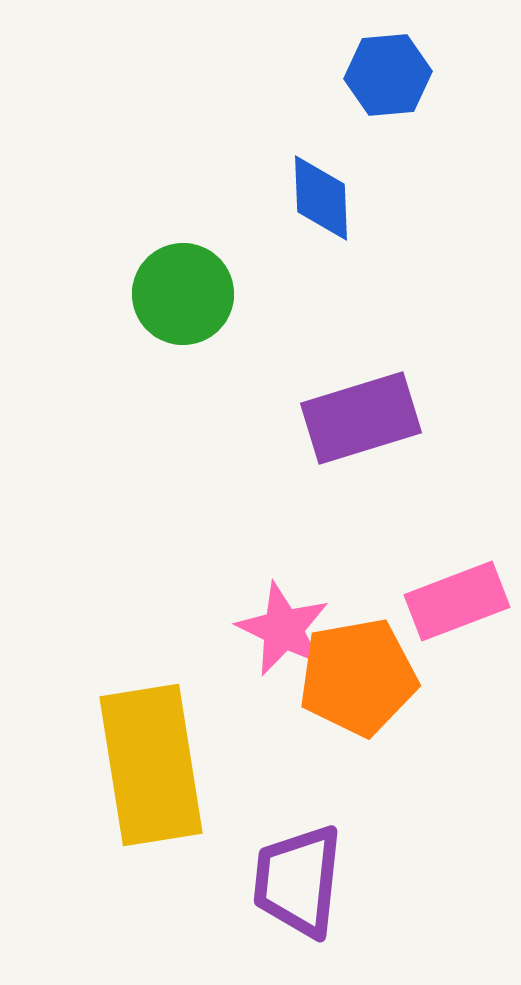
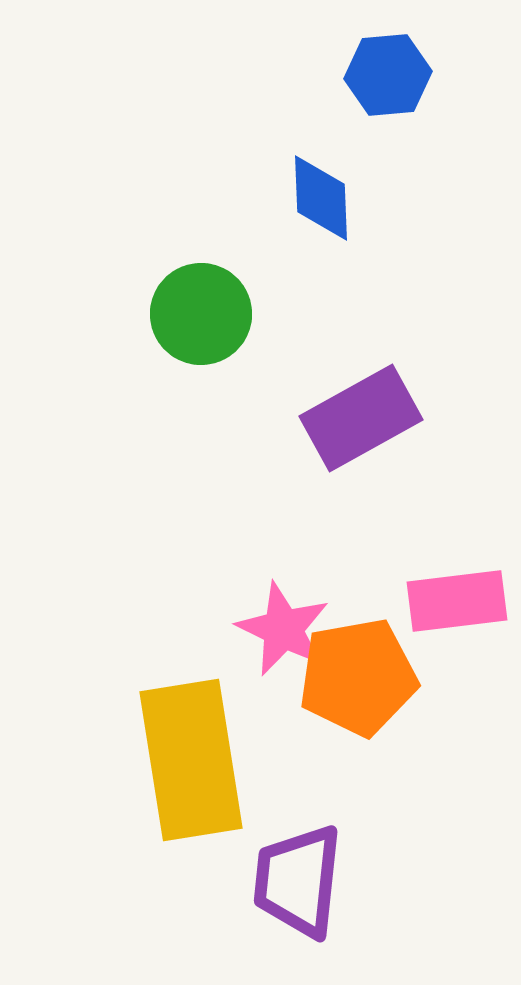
green circle: moved 18 px right, 20 px down
purple rectangle: rotated 12 degrees counterclockwise
pink rectangle: rotated 14 degrees clockwise
yellow rectangle: moved 40 px right, 5 px up
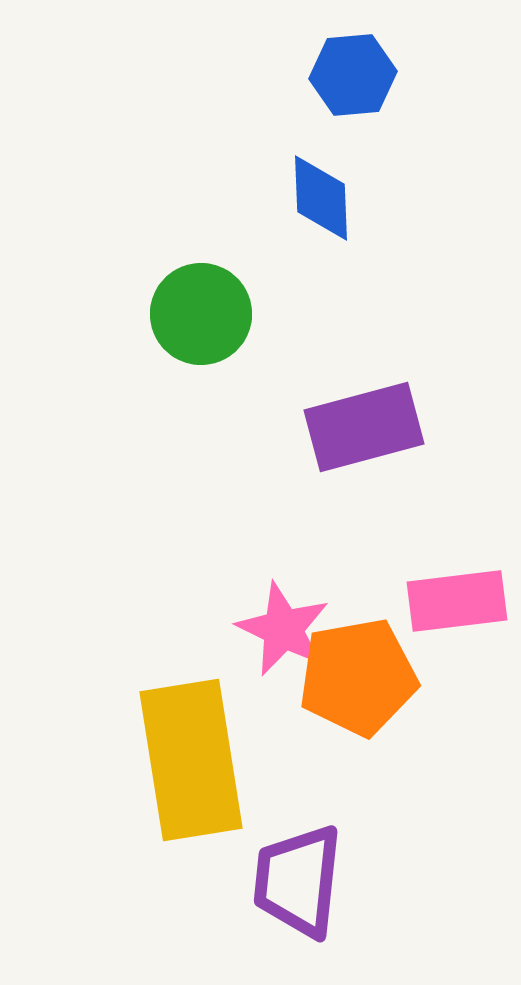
blue hexagon: moved 35 px left
purple rectangle: moved 3 px right, 9 px down; rotated 14 degrees clockwise
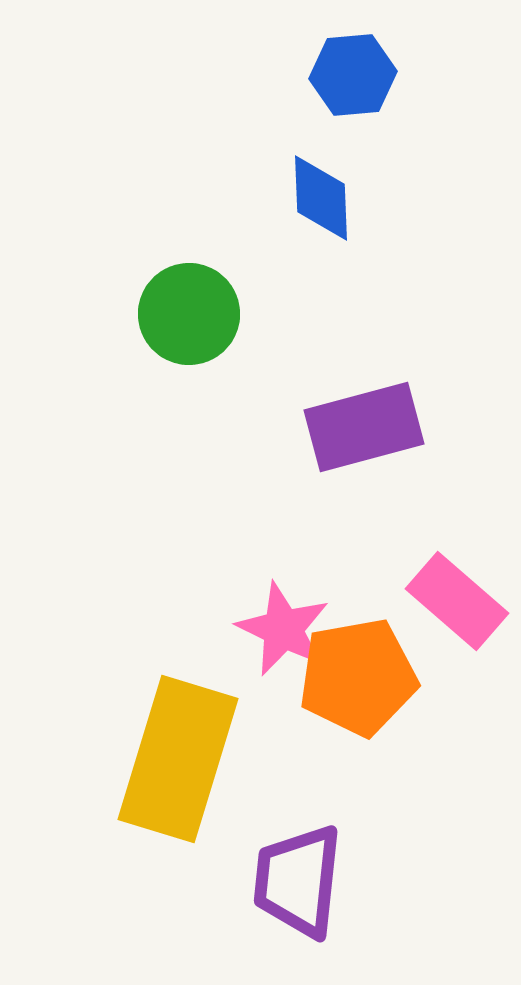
green circle: moved 12 px left
pink rectangle: rotated 48 degrees clockwise
yellow rectangle: moved 13 px left, 1 px up; rotated 26 degrees clockwise
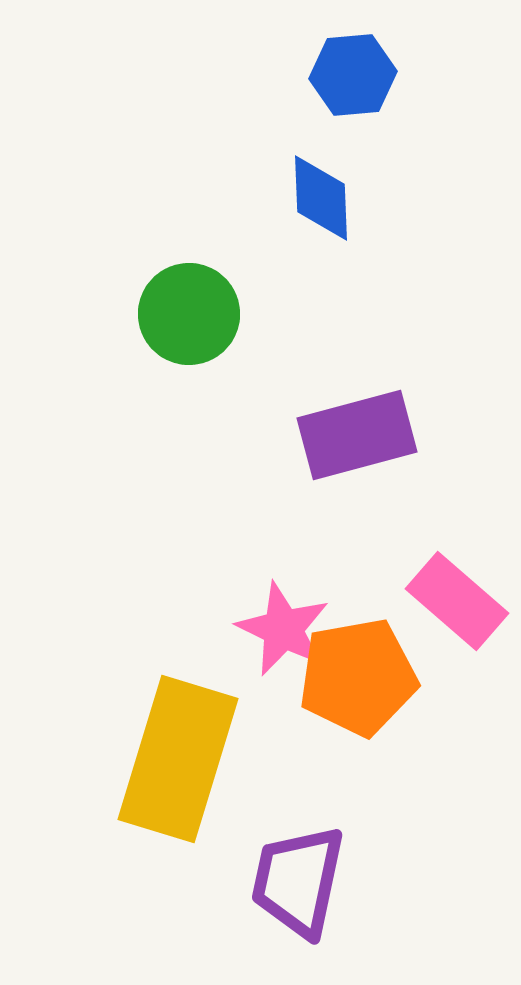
purple rectangle: moved 7 px left, 8 px down
purple trapezoid: rotated 6 degrees clockwise
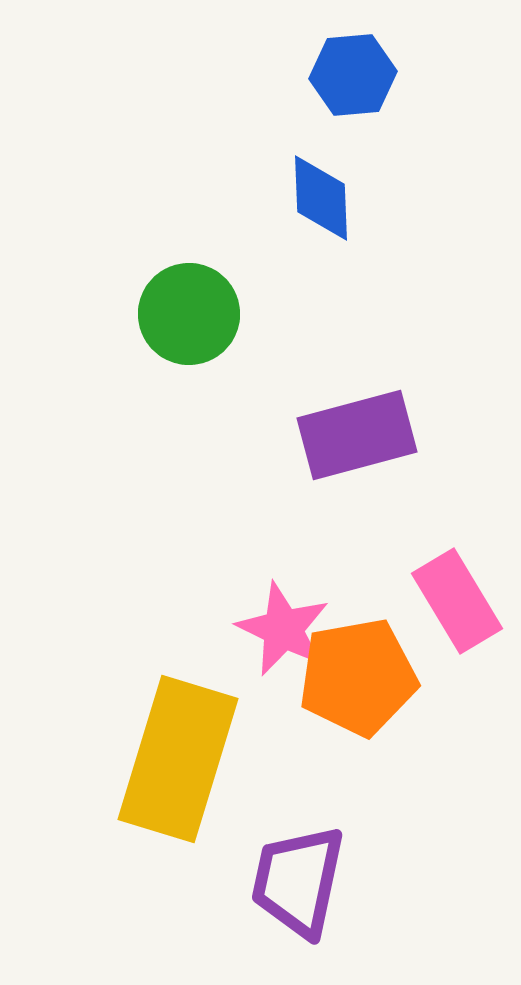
pink rectangle: rotated 18 degrees clockwise
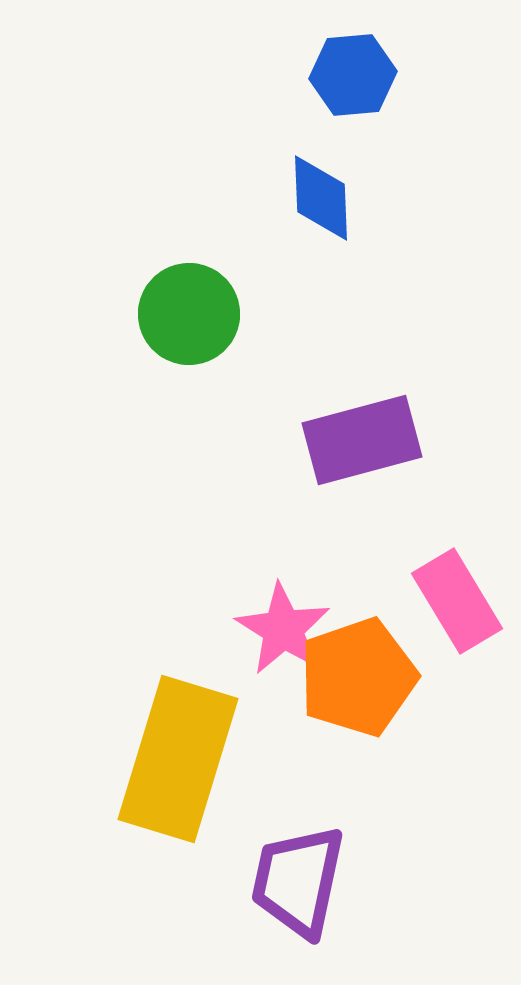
purple rectangle: moved 5 px right, 5 px down
pink star: rotated 6 degrees clockwise
orange pentagon: rotated 9 degrees counterclockwise
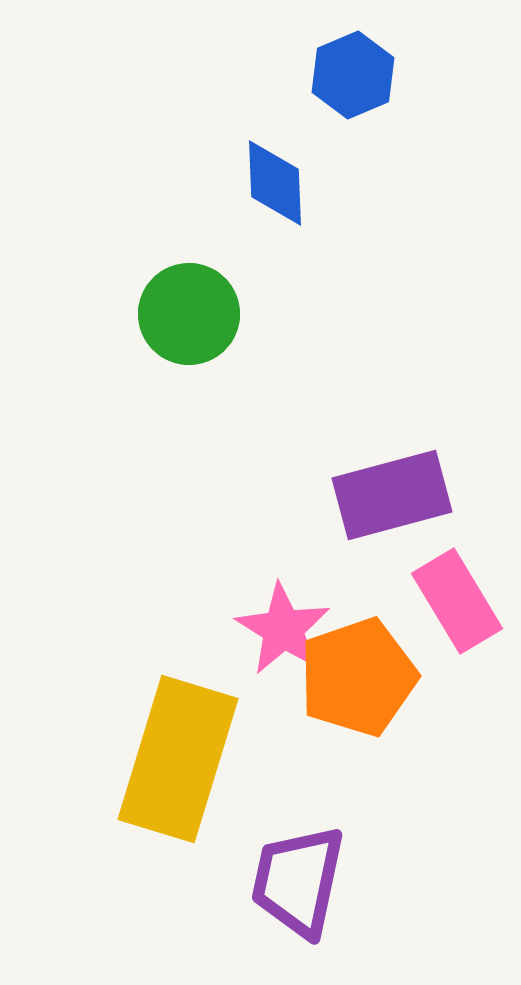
blue hexagon: rotated 18 degrees counterclockwise
blue diamond: moved 46 px left, 15 px up
purple rectangle: moved 30 px right, 55 px down
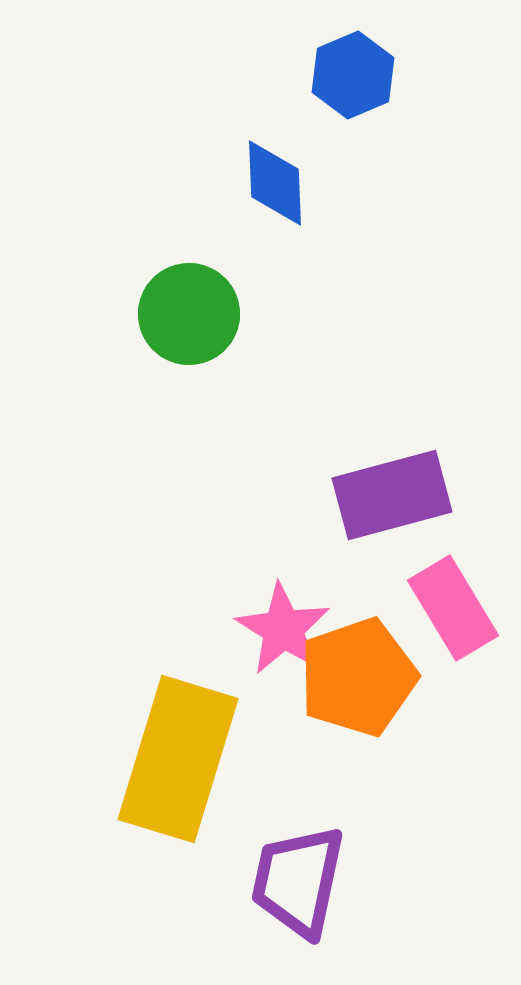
pink rectangle: moved 4 px left, 7 px down
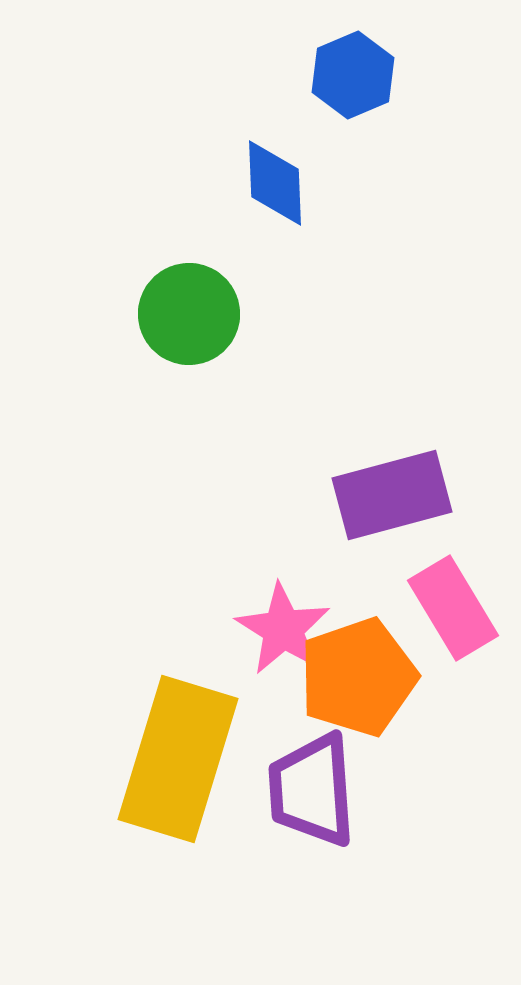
purple trapezoid: moved 14 px right, 91 px up; rotated 16 degrees counterclockwise
